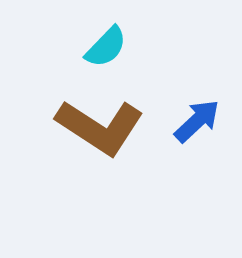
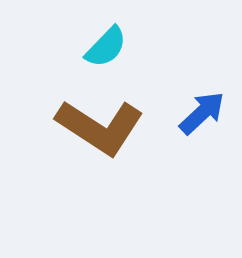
blue arrow: moved 5 px right, 8 px up
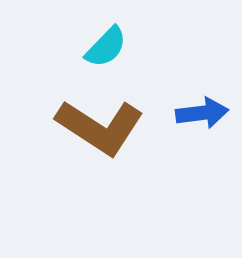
blue arrow: rotated 36 degrees clockwise
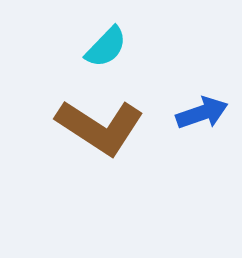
blue arrow: rotated 12 degrees counterclockwise
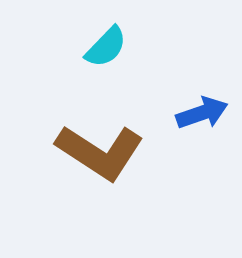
brown L-shape: moved 25 px down
